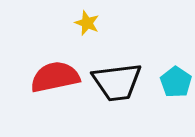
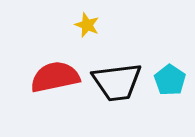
yellow star: moved 2 px down
cyan pentagon: moved 6 px left, 2 px up
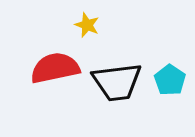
red semicircle: moved 9 px up
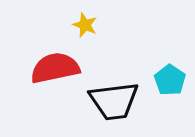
yellow star: moved 2 px left
black trapezoid: moved 3 px left, 19 px down
